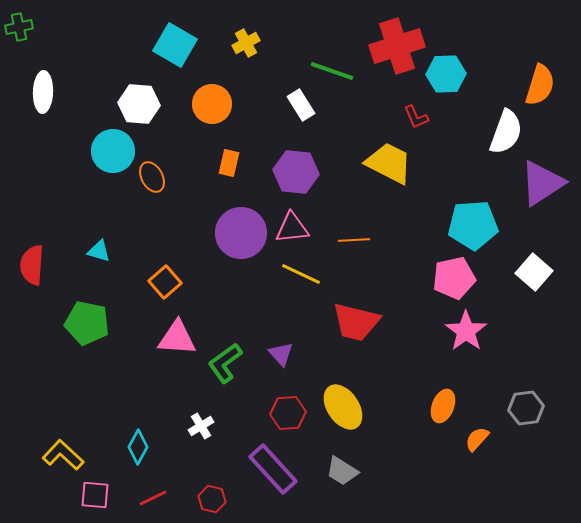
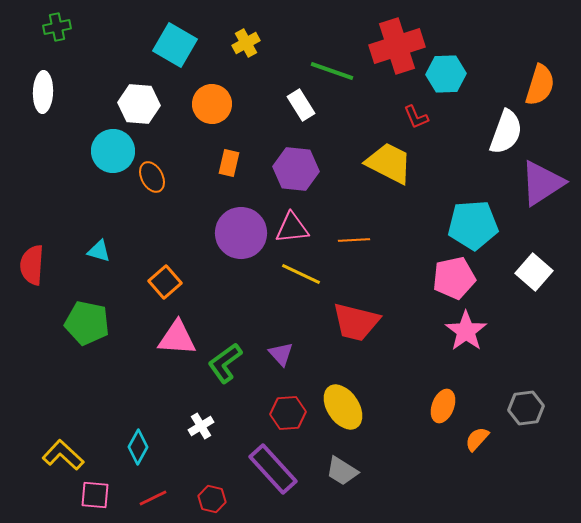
green cross at (19, 27): moved 38 px right
purple hexagon at (296, 172): moved 3 px up
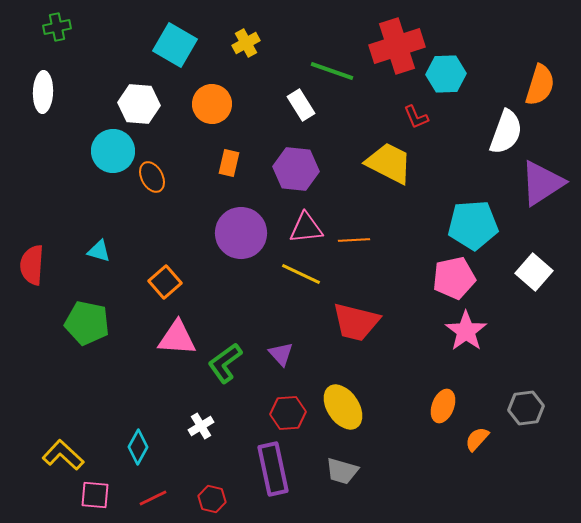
pink triangle at (292, 228): moved 14 px right
purple rectangle at (273, 469): rotated 30 degrees clockwise
gray trapezoid at (342, 471): rotated 16 degrees counterclockwise
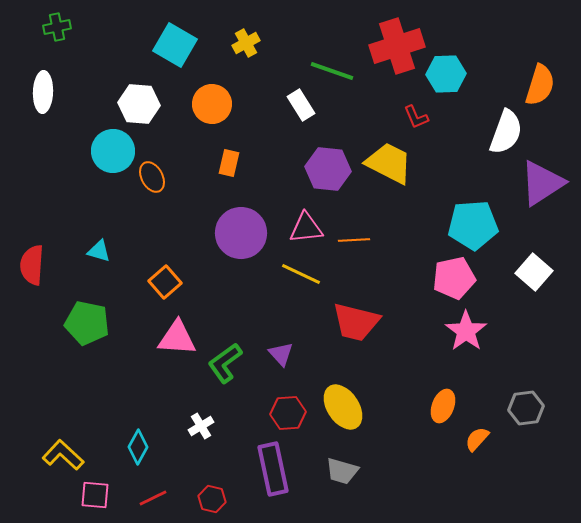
purple hexagon at (296, 169): moved 32 px right
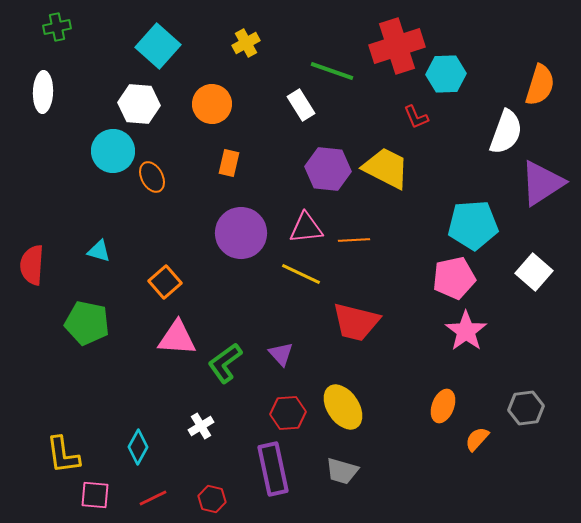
cyan square at (175, 45): moved 17 px left, 1 px down; rotated 12 degrees clockwise
yellow trapezoid at (389, 163): moved 3 px left, 5 px down
yellow L-shape at (63, 455): rotated 141 degrees counterclockwise
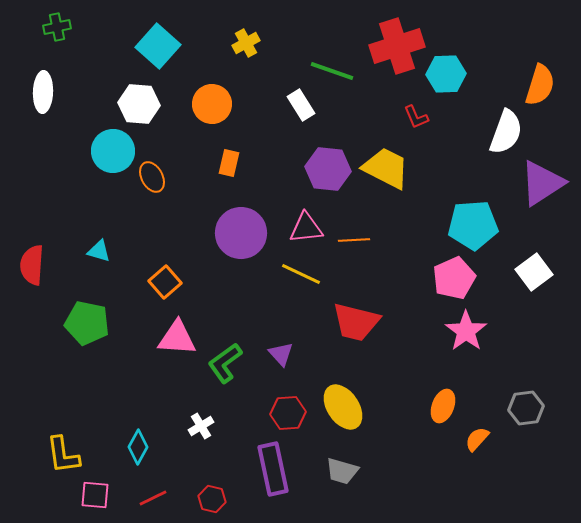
white square at (534, 272): rotated 12 degrees clockwise
pink pentagon at (454, 278): rotated 12 degrees counterclockwise
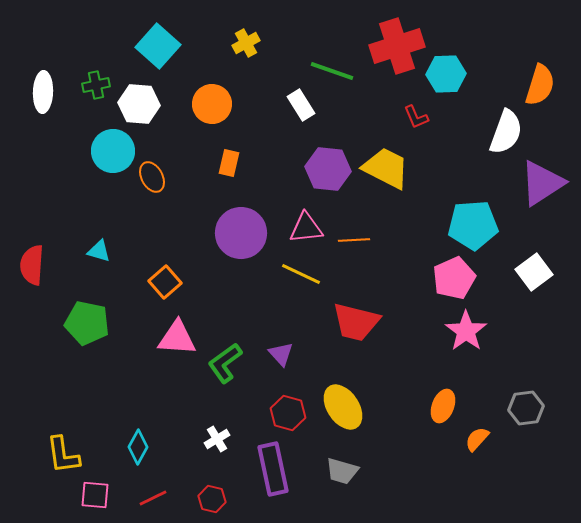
green cross at (57, 27): moved 39 px right, 58 px down
red hexagon at (288, 413): rotated 20 degrees clockwise
white cross at (201, 426): moved 16 px right, 13 px down
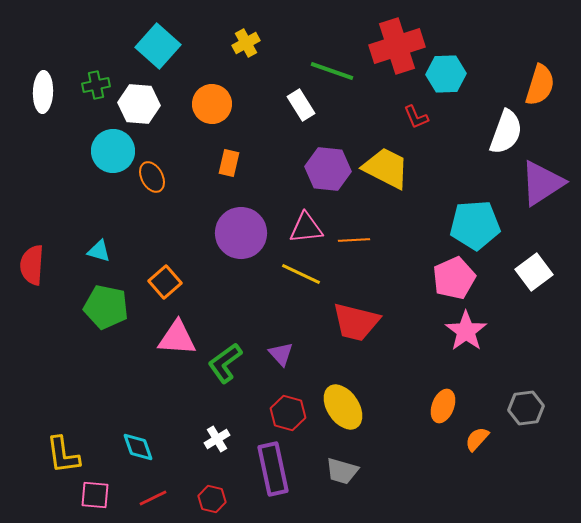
cyan pentagon at (473, 225): moved 2 px right
green pentagon at (87, 323): moved 19 px right, 16 px up
cyan diamond at (138, 447): rotated 48 degrees counterclockwise
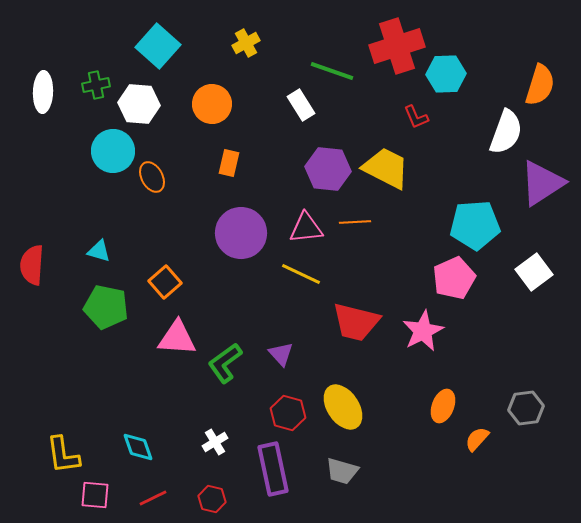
orange line at (354, 240): moved 1 px right, 18 px up
pink star at (466, 331): moved 43 px left; rotated 9 degrees clockwise
white cross at (217, 439): moved 2 px left, 3 px down
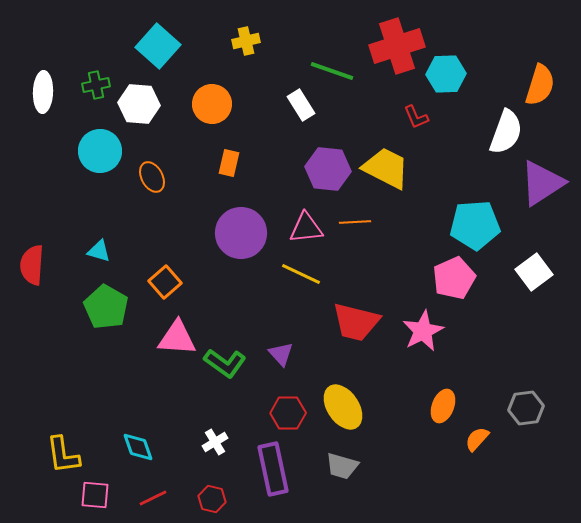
yellow cross at (246, 43): moved 2 px up; rotated 16 degrees clockwise
cyan circle at (113, 151): moved 13 px left
green pentagon at (106, 307): rotated 18 degrees clockwise
green L-shape at (225, 363): rotated 108 degrees counterclockwise
red hexagon at (288, 413): rotated 16 degrees counterclockwise
gray trapezoid at (342, 471): moved 5 px up
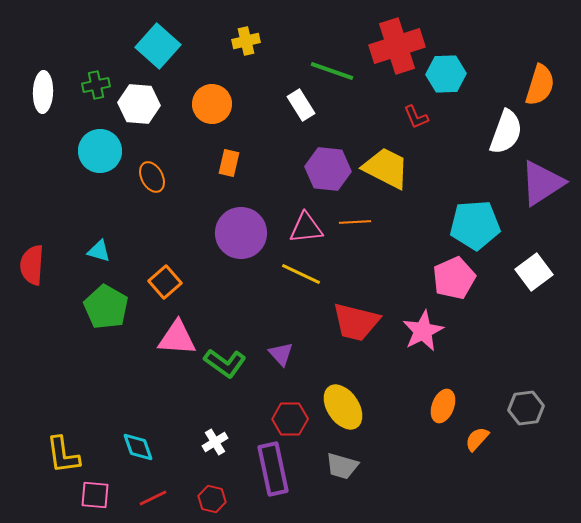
red hexagon at (288, 413): moved 2 px right, 6 px down
